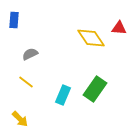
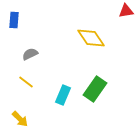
red triangle: moved 7 px right, 17 px up; rotated 14 degrees counterclockwise
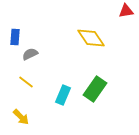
blue rectangle: moved 1 px right, 17 px down
yellow arrow: moved 1 px right, 2 px up
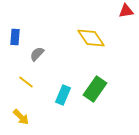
gray semicircle: moved 7 px right; rotated 21 degrees counterclockwise
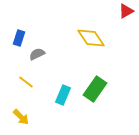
red triangle: rotated 21 degrees counterclockwise
blue rectangle: moved 4 px right, 1 px down; rotated 14 degrees clockwise
gray semicircle: rotated 21 degrees clockwise
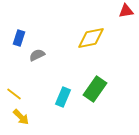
red triangle: rotated 21 degrees clockwise
yellow diamond: rotated 68 degrees counterclockwise
gray semicircle: moved 1 px down
yellow line: moved 12 px left, 12 px down
cyan rectangle: moved 2 px down
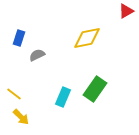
red triangle: rotated 21 degrees counterclockwise
yellow diamond: moved 4 px left
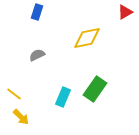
red triangle: moved 1 px left, 1 px down
blue rectangle: moved 18 px right, 26 px up
